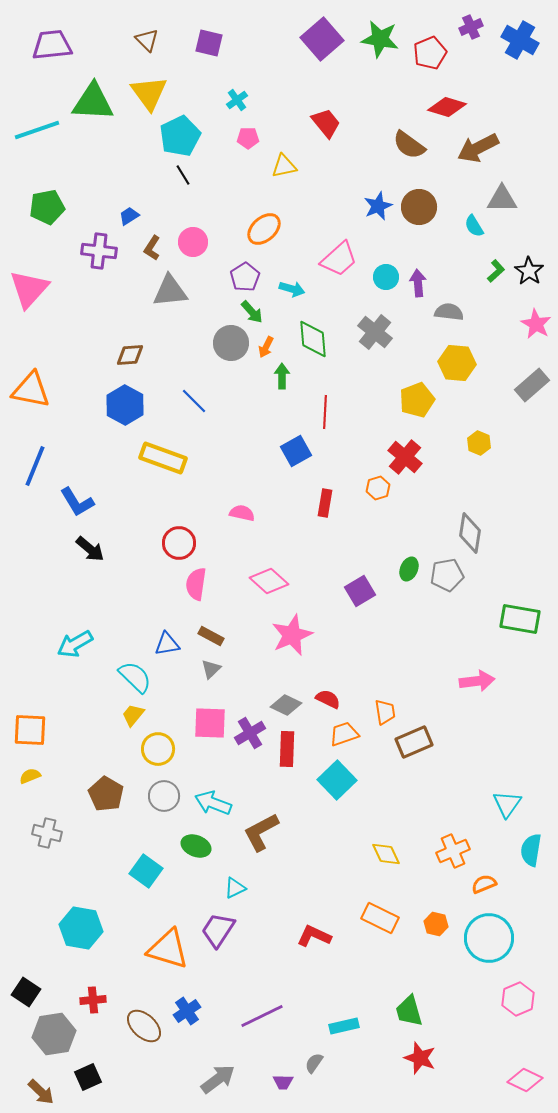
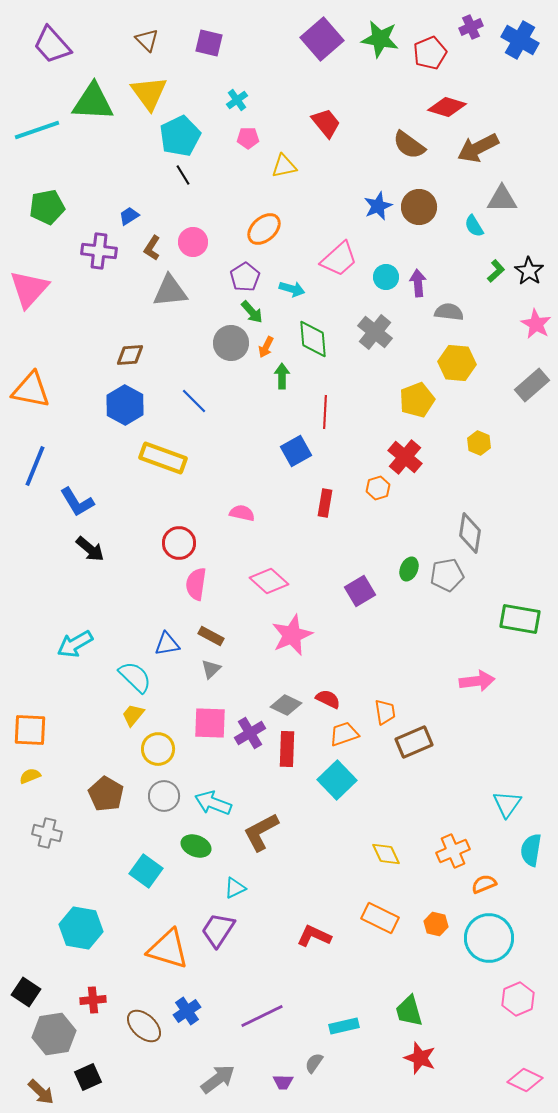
purple trapezoid at (52, 45): rotated 126 degrees counterclockwise
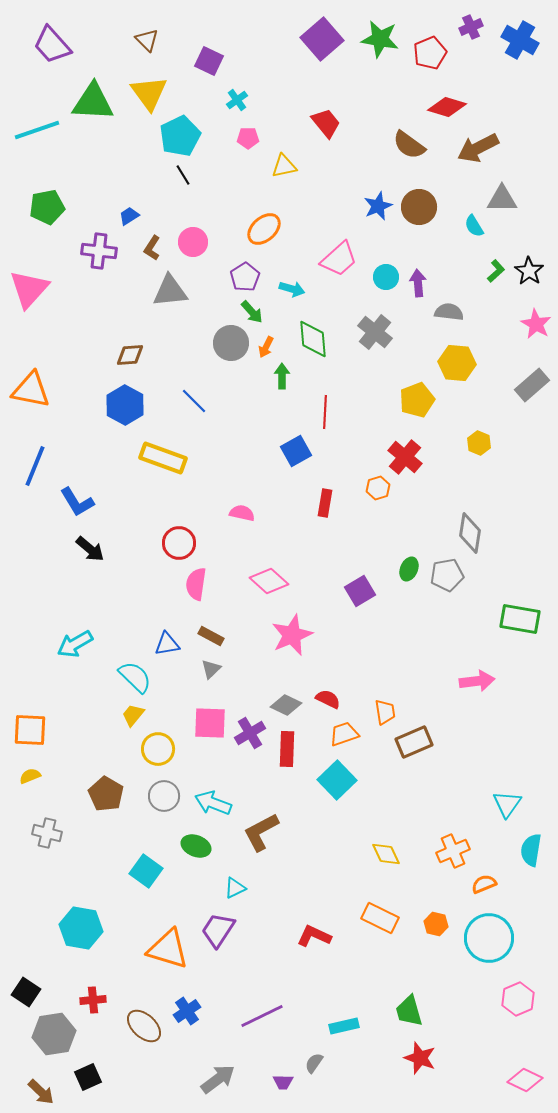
purple square at (209, 43): moved 18 px down; rotated 12 degrees clockwise
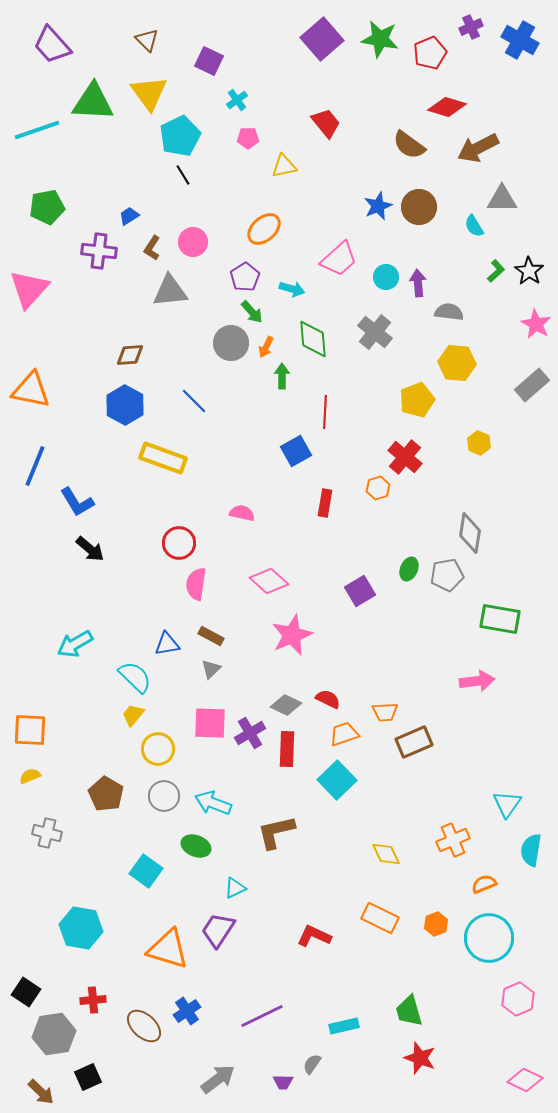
green rectangle at (520, 619): moved 20 px left
orange trapezoid at (385, 712): rotated 96 degrees clockwise
brown L-shape at (261, 832): moved 15 px right; rotated 15 degrees clockwise
orange cross at (453, 851): moved 11 px up
orange hexagon at (436, 924): rotated 25 degrees clockwise
gray semicircle at (314, 1063): moved 2 px left, 1 px down
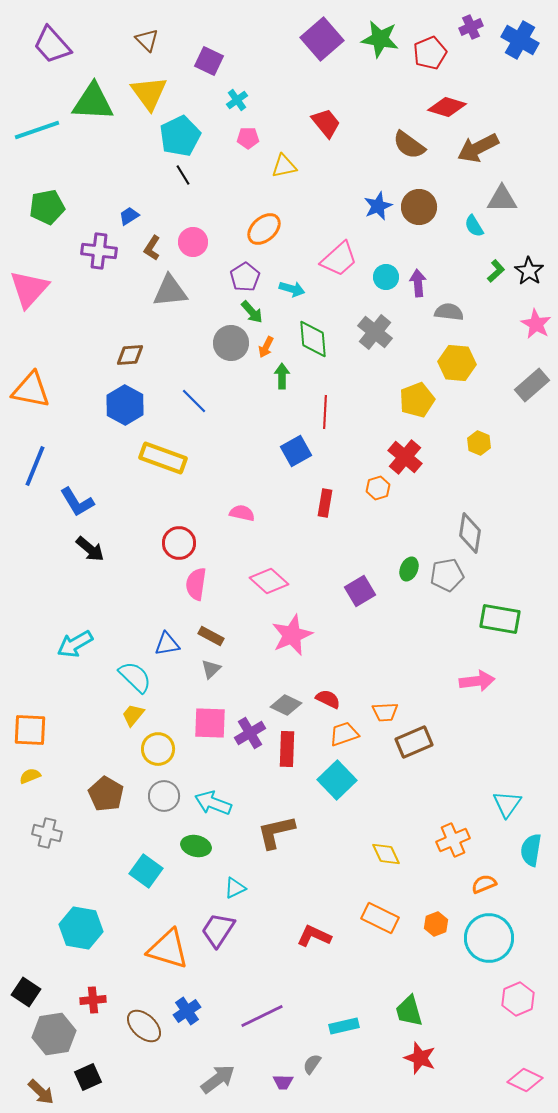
green ellipse at (196, 846): rotated 8 degrees counterclockwise
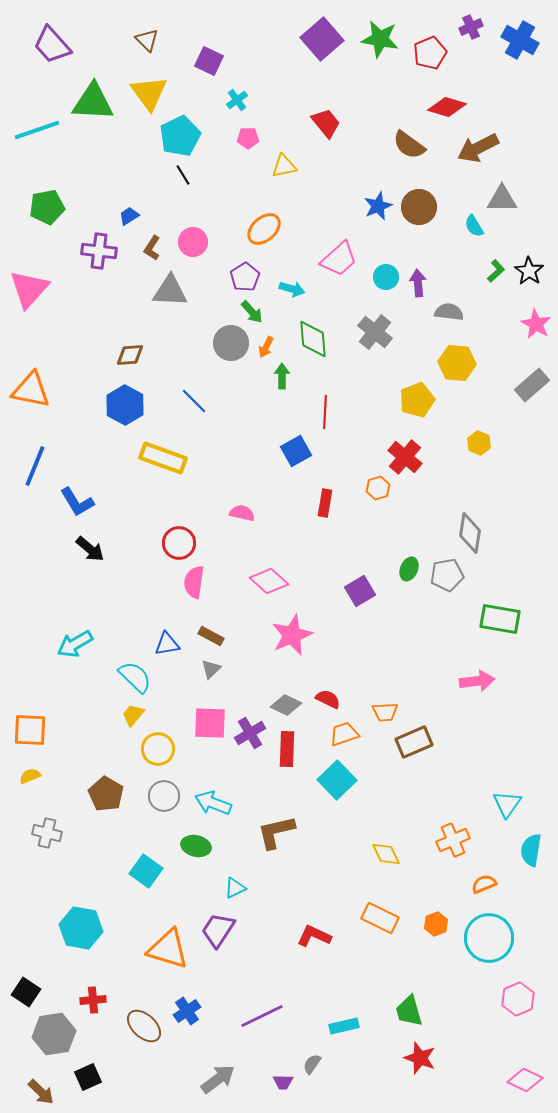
gray triangle at (170, 291): rotated 9 degrees clockwise
pink semicircle at (196, 584): moved 2 px left, 2 px up
